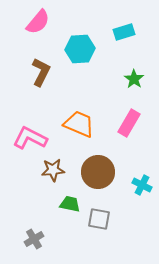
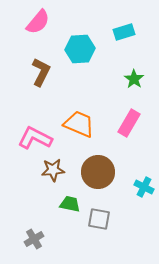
pink L-shape: moved 5 px right
cyan cross: moved 2 px right, 2 px down
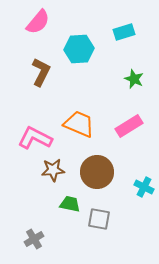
cyan hexagon: moved 1 px left
green star: rotated 12 degrees counterclockwise
pink rectangle: moved 3 px down; rotated 28 degrees clockwise
brown circle: moved 1 px left
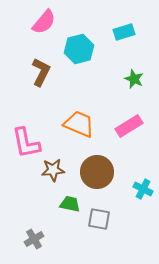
pink semicircle: moved 6 px right
cyan hexagon: rotated 12 degrees counterclockwise
pink L-shape: moved 9 px left, 5 px down; rotated 128 degrees counterclockwise
cyan cross: moved 1 px left, 2 px down
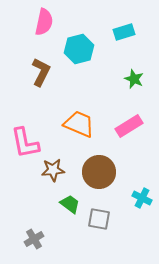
pink semicircle: rotated 28 degrees counterclockwise
pink L-shape: moved 1 px left
brown circle: moved 2 px right
cyan cross: moved 1 px left, 9 px down
green trapezoid: rotated 25 degrees clockwise
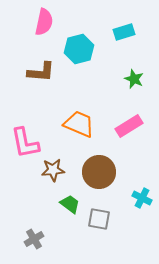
brown L-shape: rotated 68 degrees clockwise
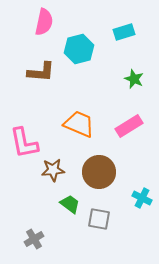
pink L-shape: moved 1 px left
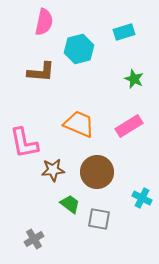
brown circle: moved 2 px left
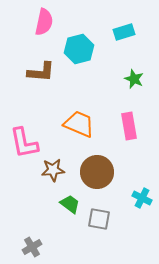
pink rectangle: rotated 68 degrees counterclockwise
gray cross: moved 2 px left, 8 px down
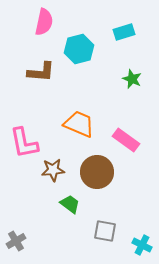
green star: moved 2 px left
pink rectangle: moved 3 px left, 14 px down; rotated 44 degrees counterclockwise
cyan cross: moved 47 px down
gray square: moved 6 px right, 12 px down
gray cross: moved 16 px left, 6 px up
